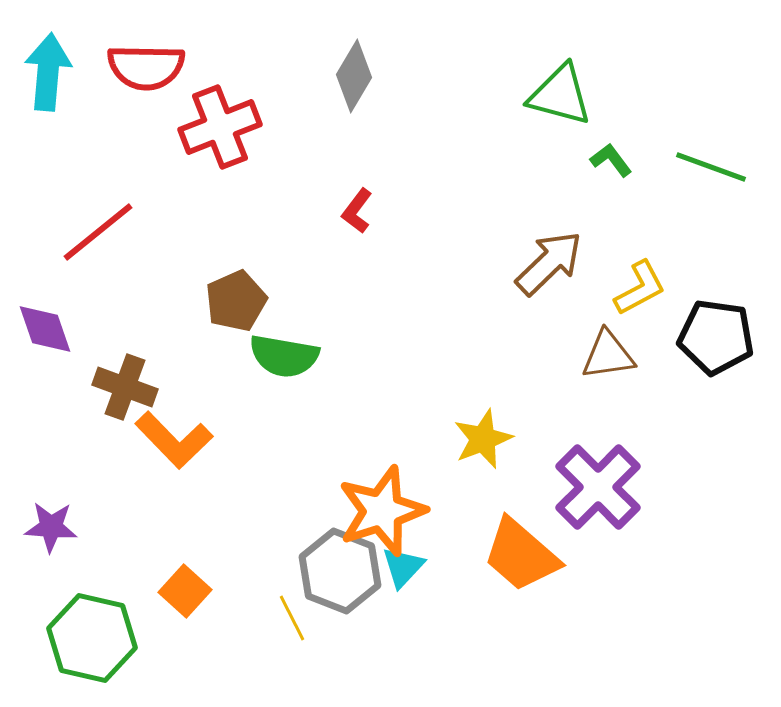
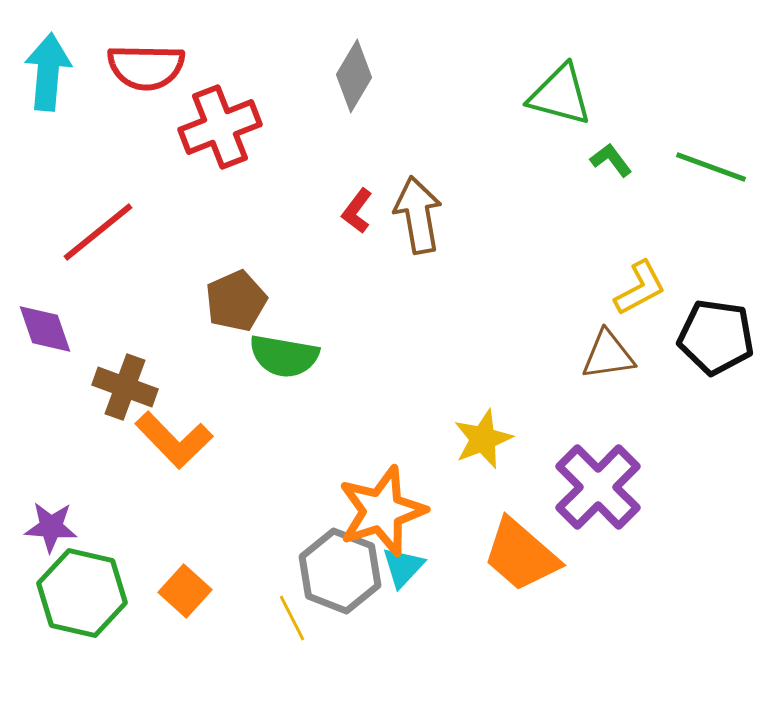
brown arrow: moved 131 px left, 48 px up; rotated 56 degrees counterclockwise
green hexagon: moved 10 px left, 45 px up
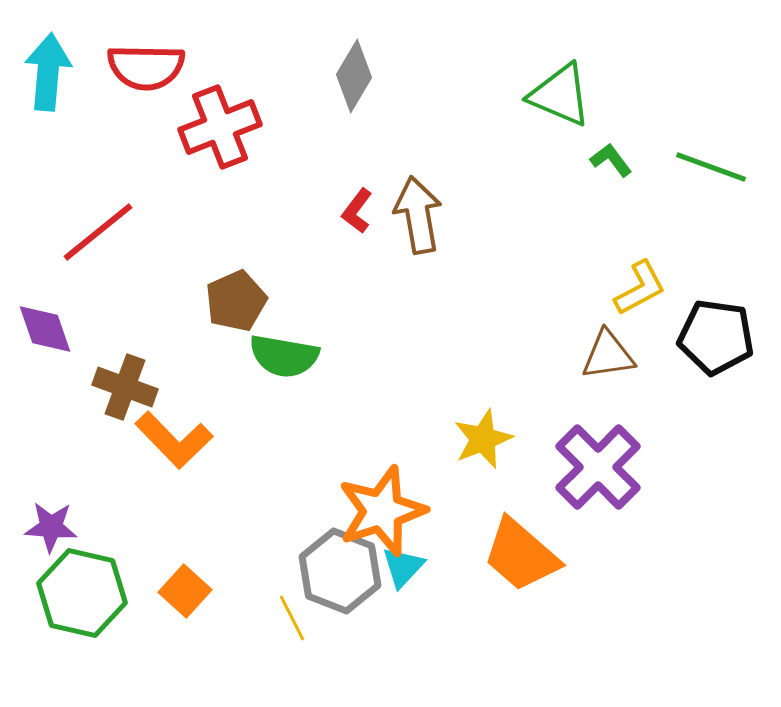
green triangle: rotated 8 degrees clockwise
purple cross: moved 20 px up
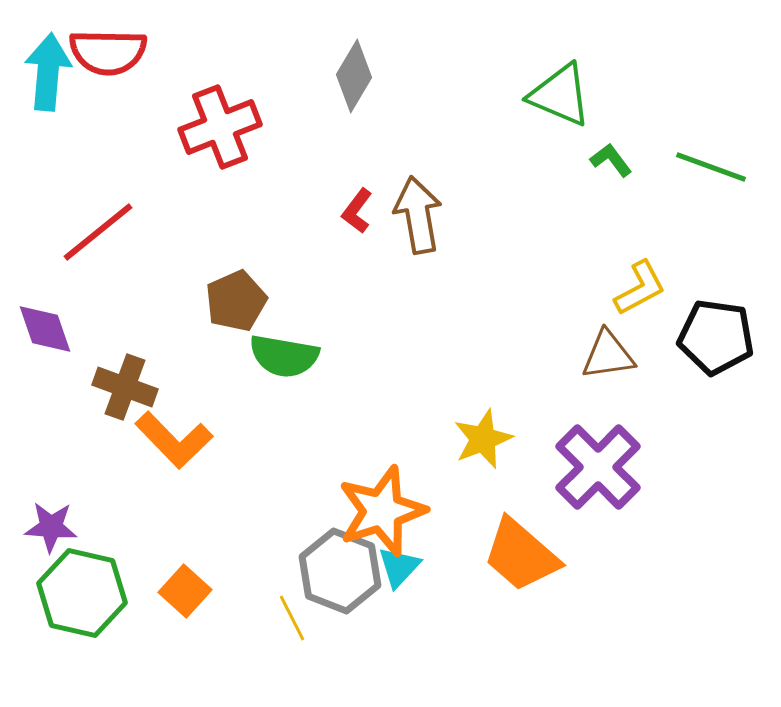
red semicircle: moved 38 px left, 15 px up
cyan triangle: moved 4 px left
